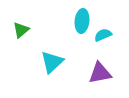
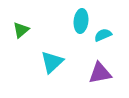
cyan ellipse: moved 1 px left
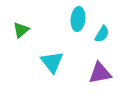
cyan ellipse: moved 3 px left, 2 px up
cyan semicircle: moved 1 px left, 1 px up; rotated 144 degrees clockwise
cyan triangle: rotated 25 degrees counterclockwise
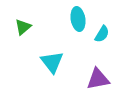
cyan ellipse: rotated 15 degrees counterclockwise
green triangle: moved 2 px right, 3 px up
purple triangle: moved 2 px left, 6 px down
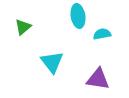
cyan ellipse: moved 3 px up
cyan semicircle: rotated 132 degrees counterclockwise
purple triangle: rotated 20 degrees clockwise
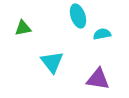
cyan ellipse: rotated 10 degrees counterclockwise
green triangle: moved 1 px down; rotated 30 degrees clockwise
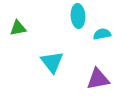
cyan ellipse: rotated 15 degrees clockwise
green triangle: moved 5 px left
purple triangle: rotated 20 degrees counterclockwise
